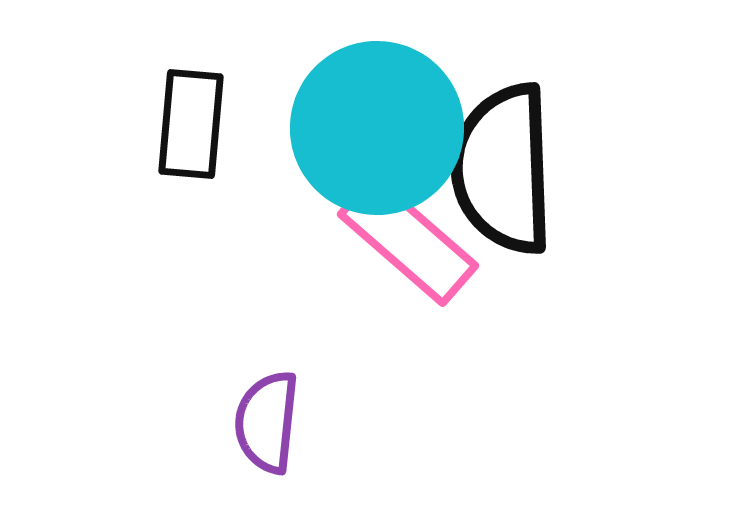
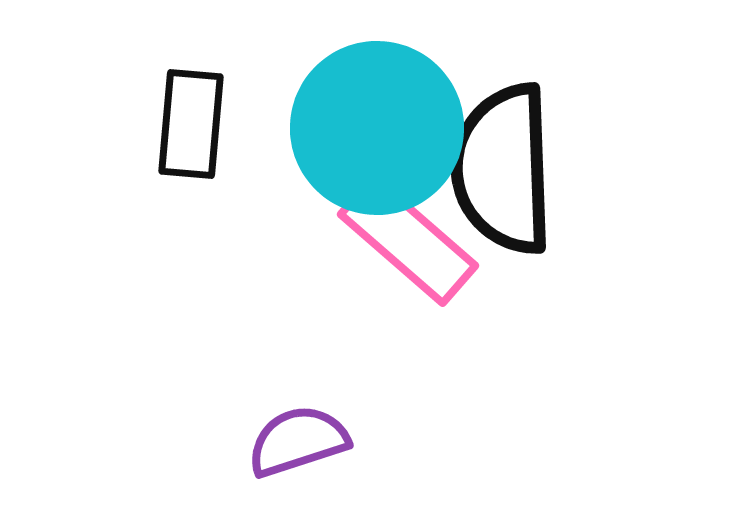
purple semicircle: moved 31 px right, 19 px down; rotated 66 degrees clockwise
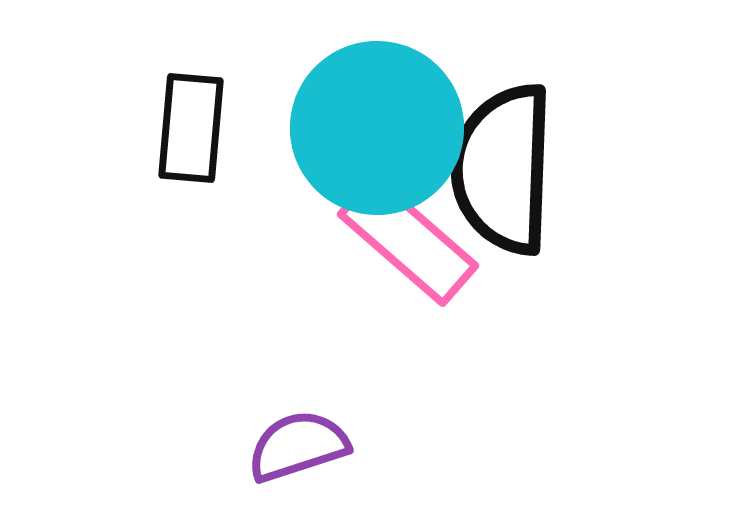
black rectangle: moved 4 px down
black semicircle: rotated 4 degrees clockwise
purple semicircle: moved 5 px down
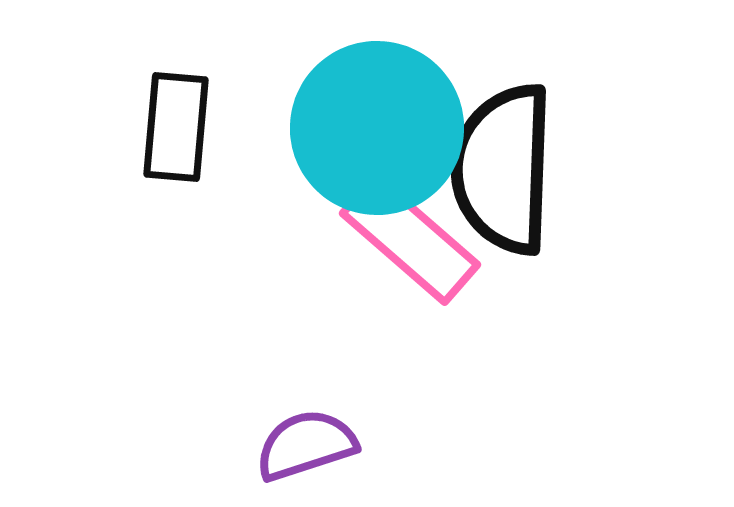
black rectangle: moved 15 px left, 1 px up
pink rectangle: moved 2 px right, 1 px up
purple semicircle: moved 8 px right, 1 px up
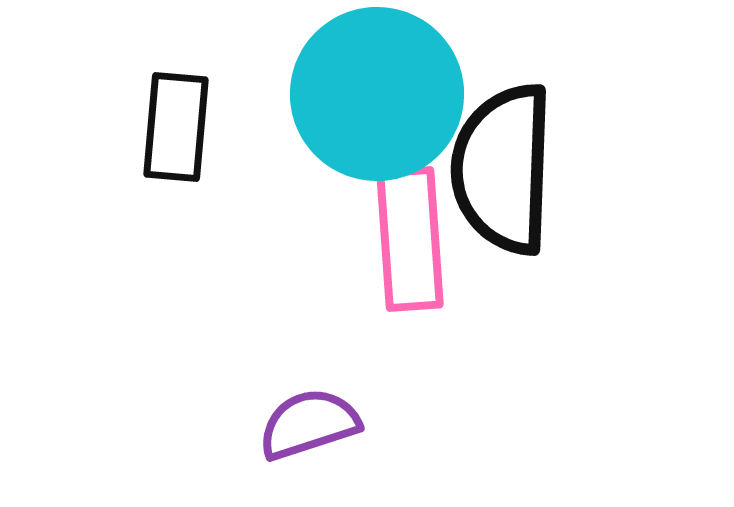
cyan circle: moved 34 px up
pink rectangle: rotated 45 degrees clockwise
purple semicircle: moved 3 px right, 21 px up
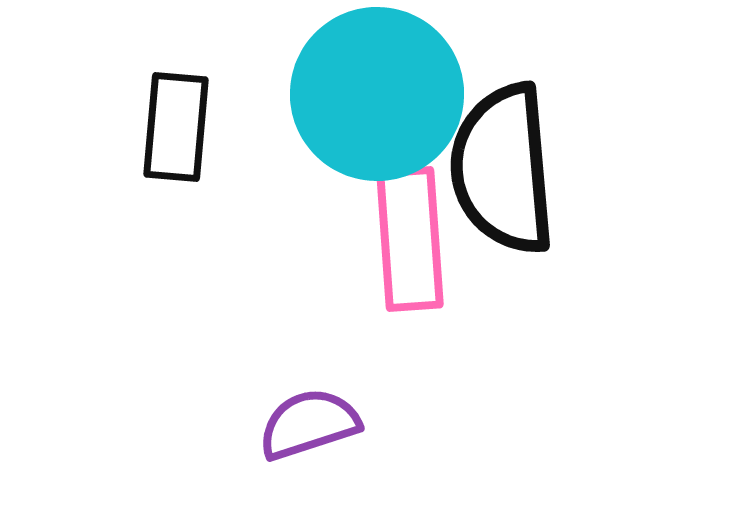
black semicircle: rotated 7 degrees counterclockwise
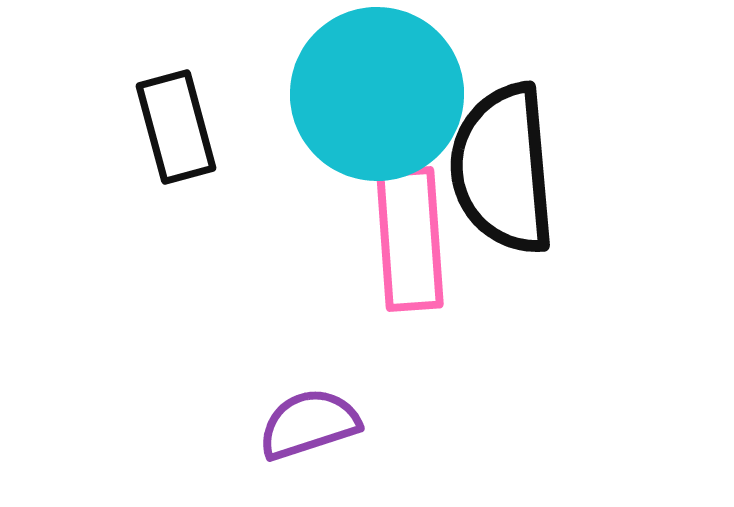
black rectangle: rotated 20 degrees counterclockwise
